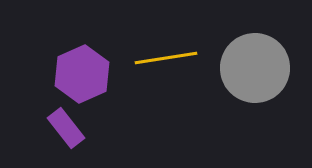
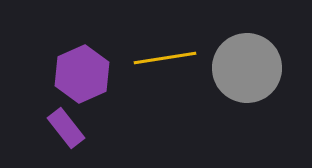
yellow line: moved 1 px left
gray circle: moved 8 px left
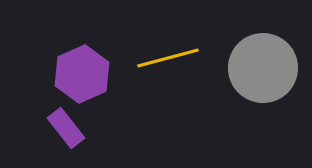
yellow line: moved 3 px right; rotated 6 degrees counterclockwise
gray circle: moved 16 px right
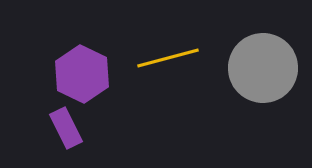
purple hexagon: rotated 10 degrees counterclockwise
purple rectangle: rotated 12 degrees clockwise
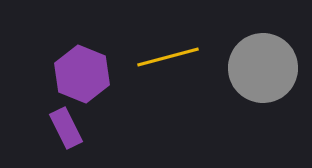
yellow line: moved 1 px up
purple hexagon: rotated 4 degrees counterclockwise
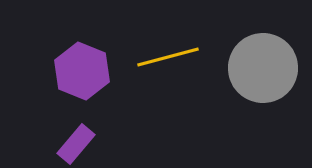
purple hexagon: moved 3 px up
purple rectangle: moved 10 px right, 16 px down; rotated 66 degrees clockwise
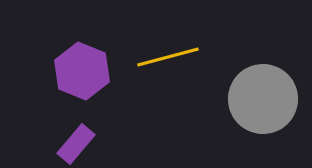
gray circle: moved 31 px down
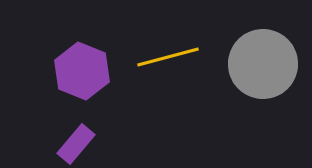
gray circle: moved 35 px up
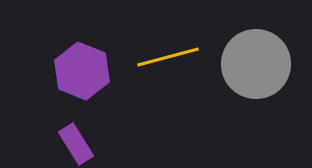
gray circle: moved 7 px left
purple rectangle: rotated 72 degrees counterclockwise
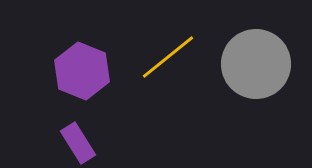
yellow line: rotated 24 degrees counterclockwise
purple rectangle: moved 2 px right, 1 px up
